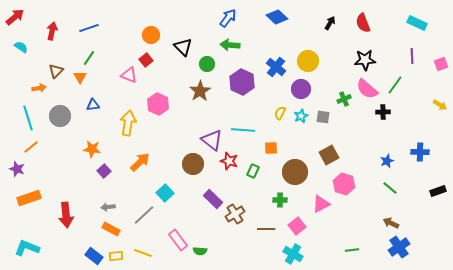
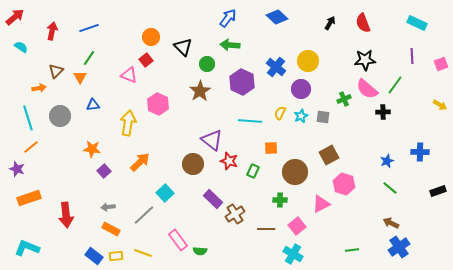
orange circle at (151, 35): moved 2 px down
cyan line at (243, 130): moved 7 px right, 9 px up
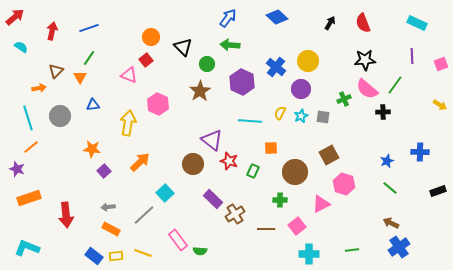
cyan cross at (293, 254): moved 16 px right; rotated 30 degrees counterclockwise
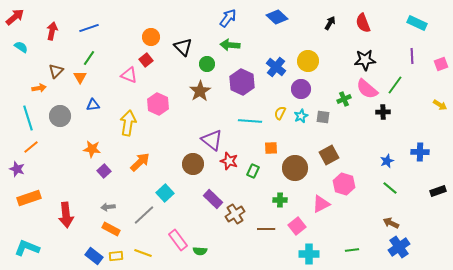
brown circle at (295, 172): moved 4 px up
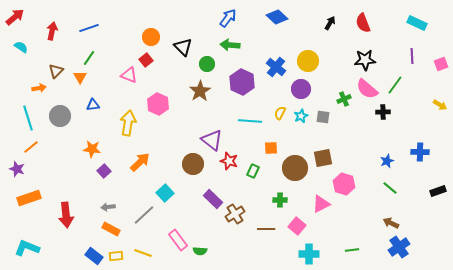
brown square at (329, 155): moved 6 px left, 3 px down; rotated 18 degrees clockwise
pink square at (297, 226): rotated 12 degrees counterclockwise
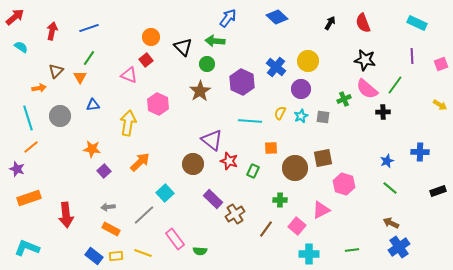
green arrow at (230, 45): moved 15 px left, 4 px up
black star at (365, 60): rotated 15 degrees clockwise
pink triangle at (321, 204): moved 6 px down
brown line at (266, 229): rotated 54 degrees counterclockwise
pink rectangle at (178, 240): moved 3 px left, 1 px up
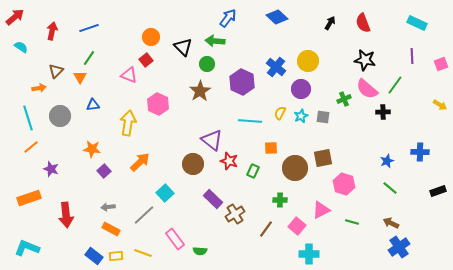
purple star at (17, 169): moved 34 px right
green line at (352, 250): moved 28 px up; rotated 24 degrees clockwise
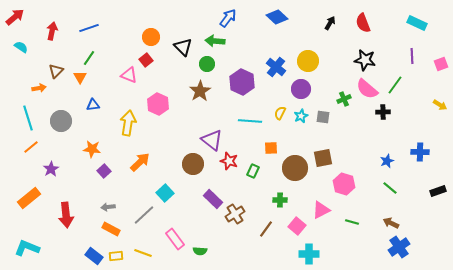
gray circle at (60, 116): moved 1 px right, 5 px down
purple star at (51, 169): rotated 21 degrees clockwise
orange rectangle at (29, 198): rotated 20 degrees counterclockwise
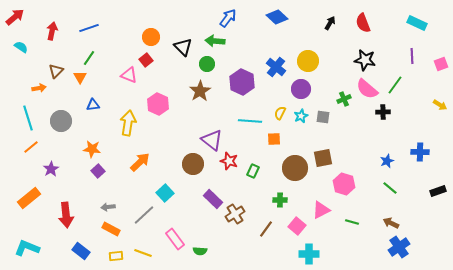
orange square at (271, 148): moved 3 px right, 9 px up
purple square at (104, 171): moved 6 px left
blue rectangle at (94, 256): moved 13 px left, 5 px up
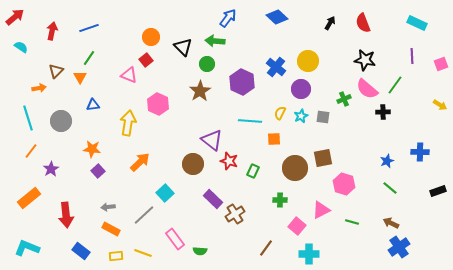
orange line at (31, 147): moved 4 px down; rotated 14 degrees counterclockwise
brown line at (266, 229): moved 19 px down
